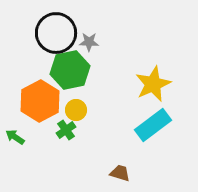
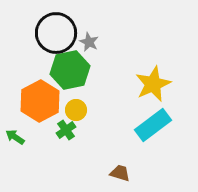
gray star: rotated 24 degrees clockwise
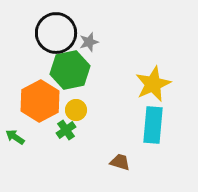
gray star: rotated 30 degrees clockwise
cyan rectangle: rotated 48 degrees counterclockwise
brown trapezoid: moved 11 px up
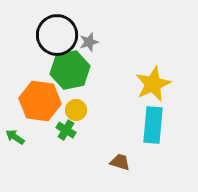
black circle: moved 1 px right, 2 px down
orange hexagon: rotated 24 degrees counterclockwise
green cross: rotated 24 degrees counterclockwise
